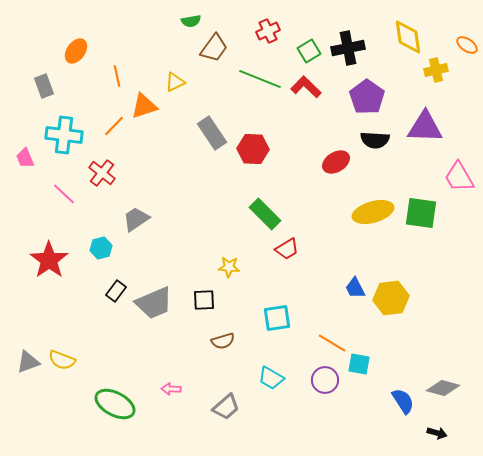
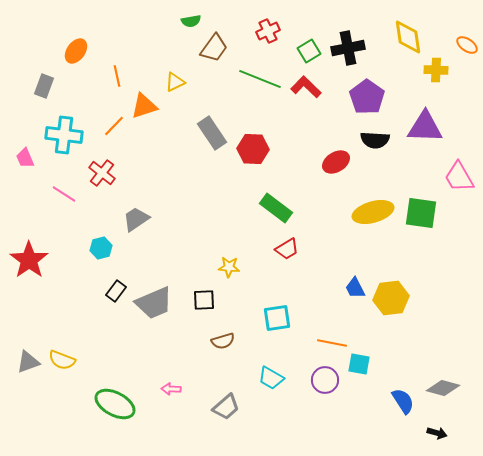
yellow cross at (436, 70): rotated 15 degrees clockwise
gray rectangle at (44, 86): rotated 40 degrees clockwise
pink line at (64, 194): rotated 10 degrees counterclockwise
green rectangle at (265, 214): moved 11 px right, 6 px up; rotated 8 degrees counterclockwise
red star at (49, 260): moved 20 px left
orange line at (332, 343): rotated 20 degrees counterclockwise
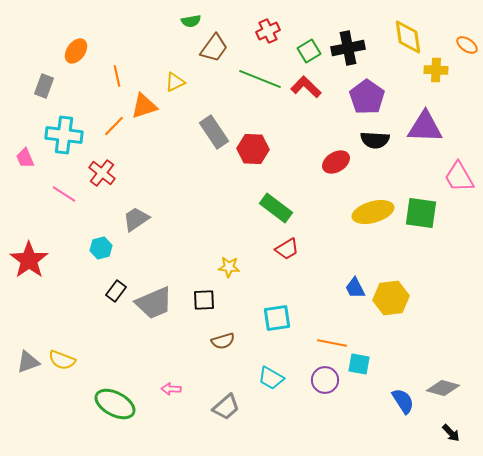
gray rectangle at (212, 133): moved 2 px right, 1 px up
black arrow at (437, 433): moved 14 px right; rotated 30 degrees clockwise
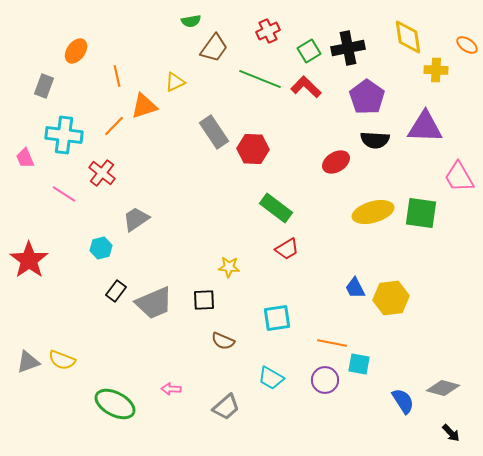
brown semicircle at (223, 341): rotated 40 degrees clockwise
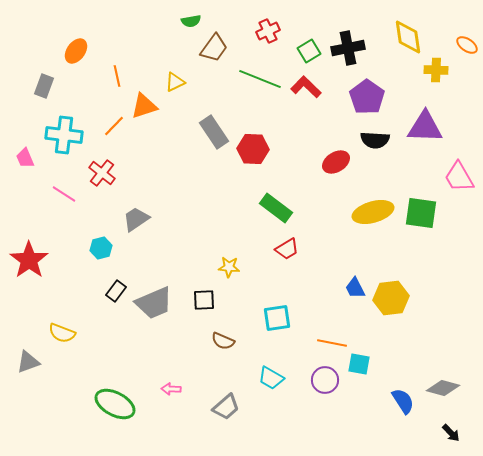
yellow semicircle at (62, 360): moved 27 px up
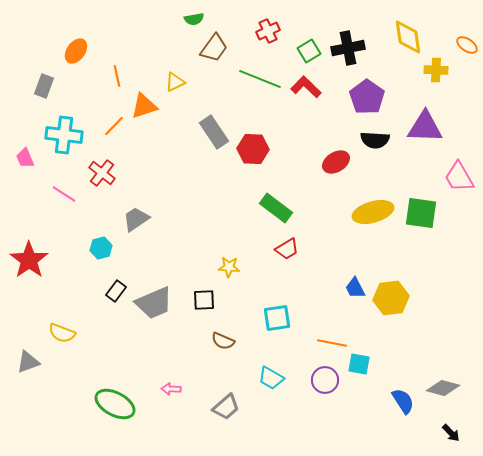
green semicircle at (191, 21): moved 3 px right, 2 px up
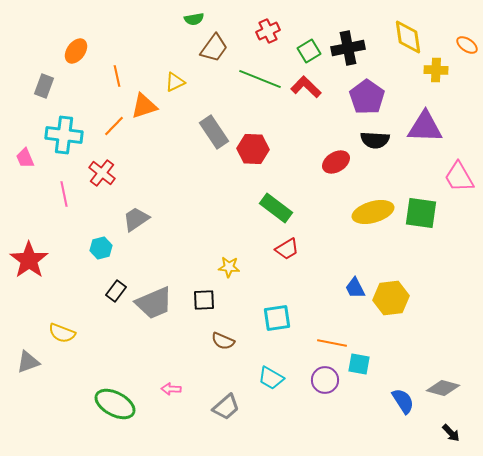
pink line at (64, 194): rotated 45 degrees clockwise
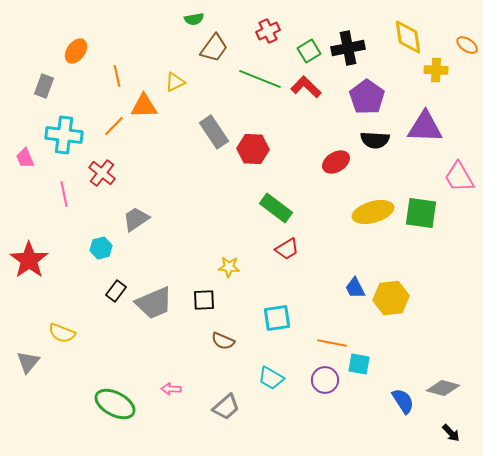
orange triangle at (144, 106): rotated 16 degrees clockwise
gray triangle at (28, 362): rotated 30 degrees counterclockwise
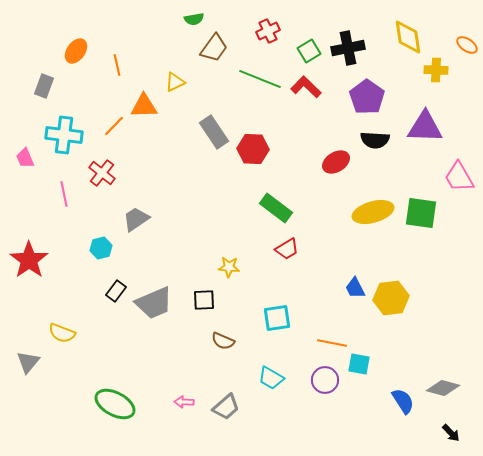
orange line at (117, 76): moved 11 px up
pink arrow at (171, 389): moved 13 px right, 13 px down
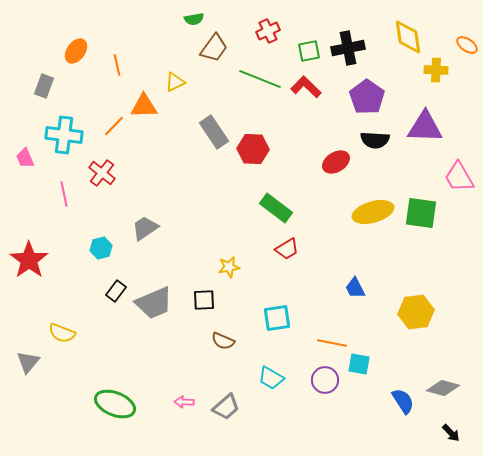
green square at (309, 51): rotated 20 degrees clockwise
gray trapezoid at (136, 219): moved 9 px right, 9 px down
yellow star at (229, 267): rotated 15 degrees counterclockwise
yellow hexagon at (391, 298): moved 25 px right, 14 px down
green ellipse at (115, 404): rotated 6 degrees counterclockwise
